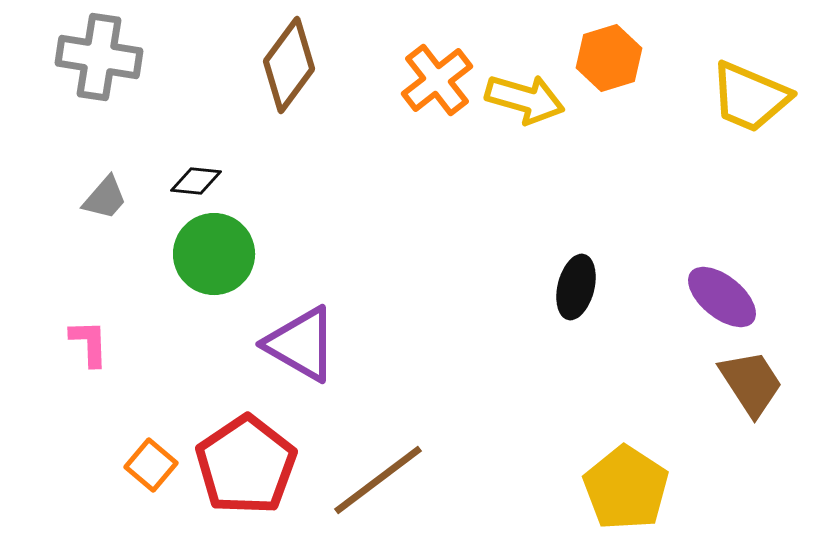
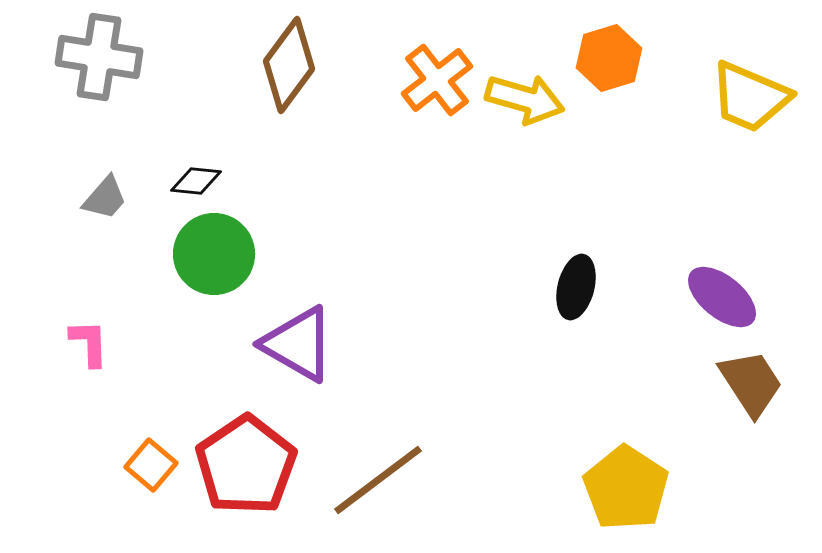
purple triangle: moved 3 px left
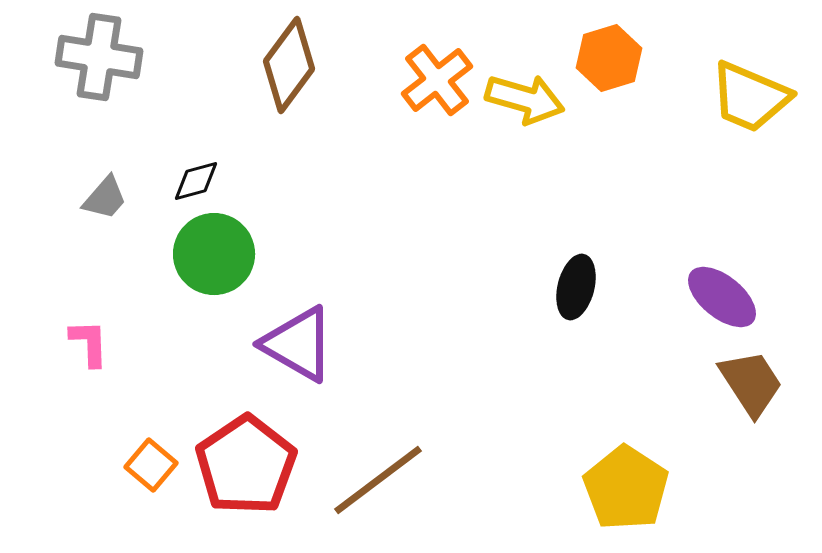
black diamond: rotated 21 degrees counterclockwise
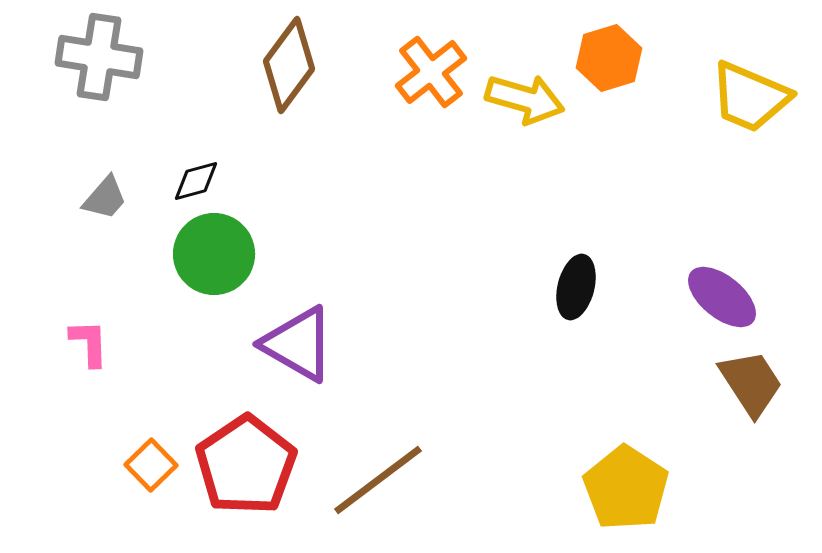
orange cross: moved 6 px left, 8 px up
orange square: rotated 6 degrees clockwise
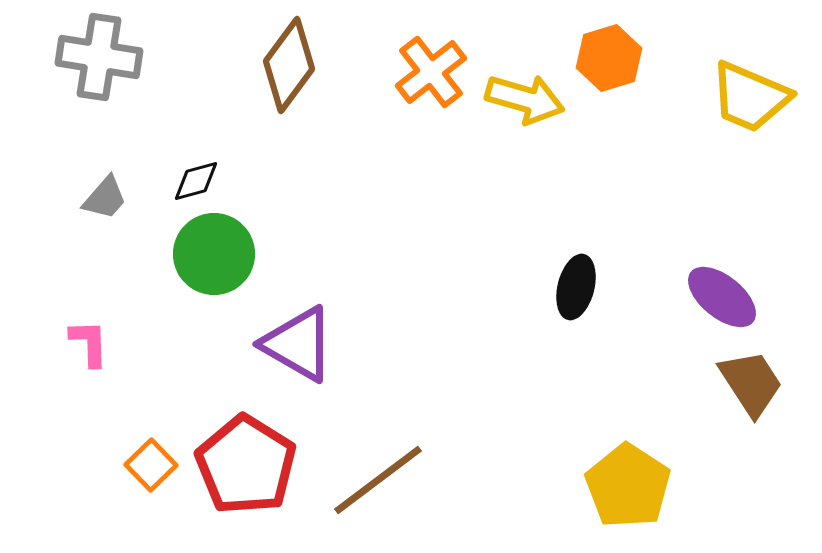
red pentagon: rotated 6 degrees counterclockwise
yellow pentagon: moved 2 px right, 2 px up
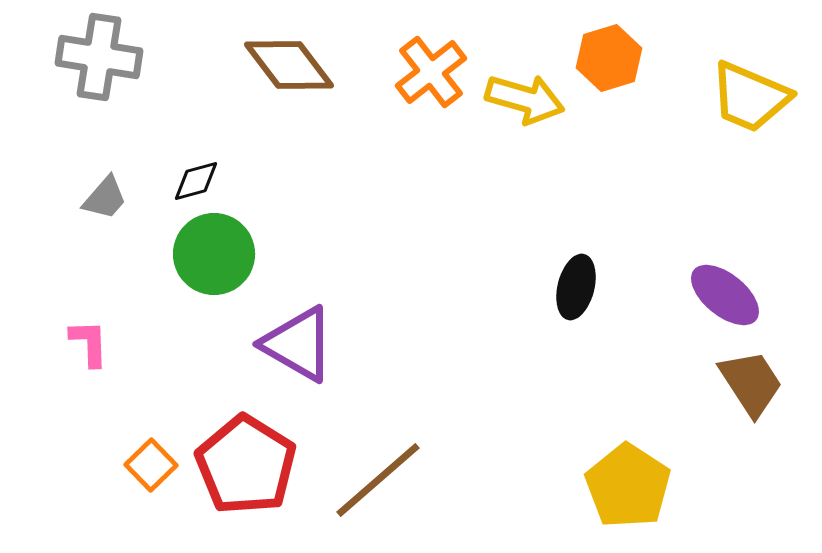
brown diamond: rotated 74 degrees counterclockwise
purple ellipse: moved 3 px right, 2 px up
brown line: rotated 4 degrees counterclockwise
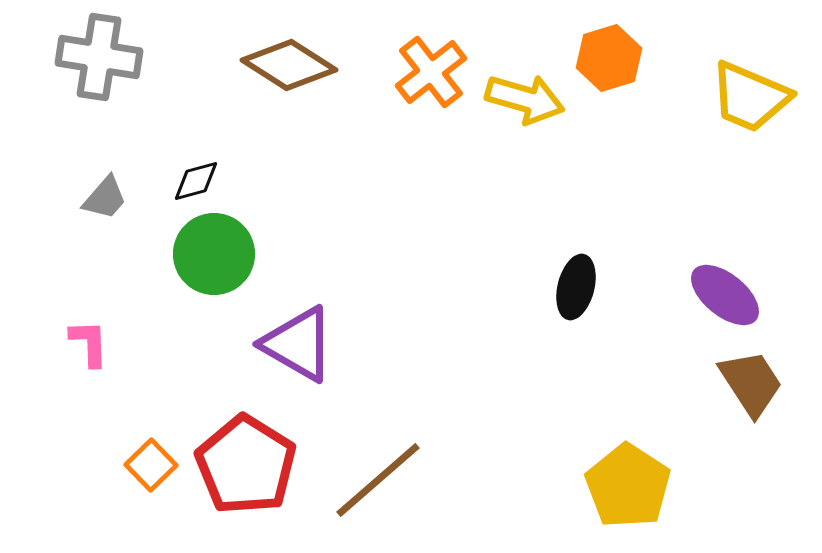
brown diamond: rotated 20 degrees counterclockwise
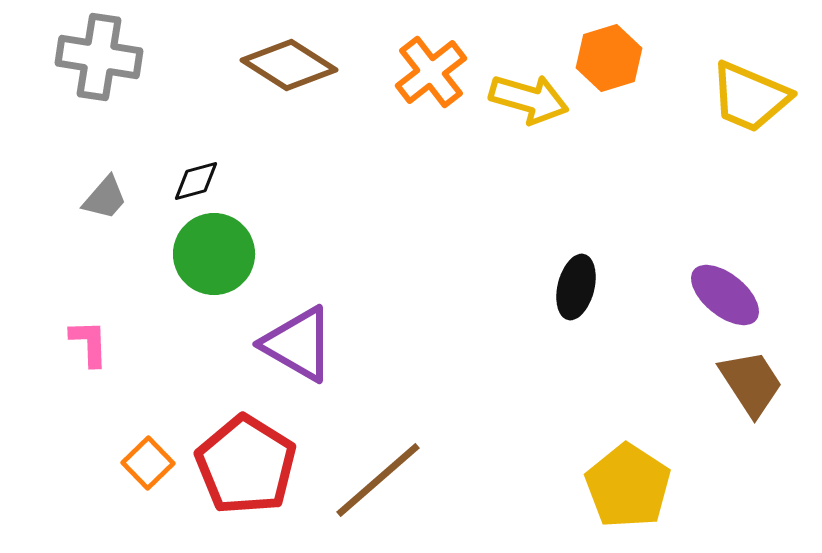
yellow arrow: moved 4 px right
orange square: moved 3 px left, 2 px up
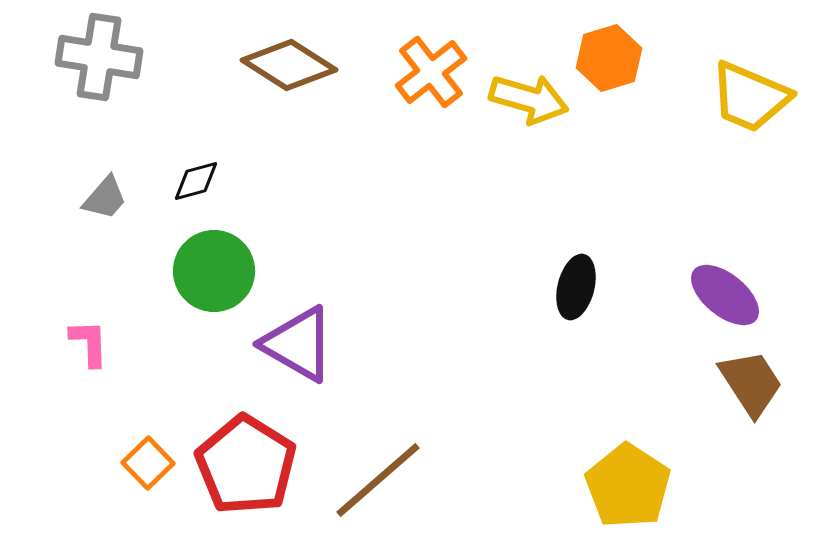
green circle: moved 17 px down
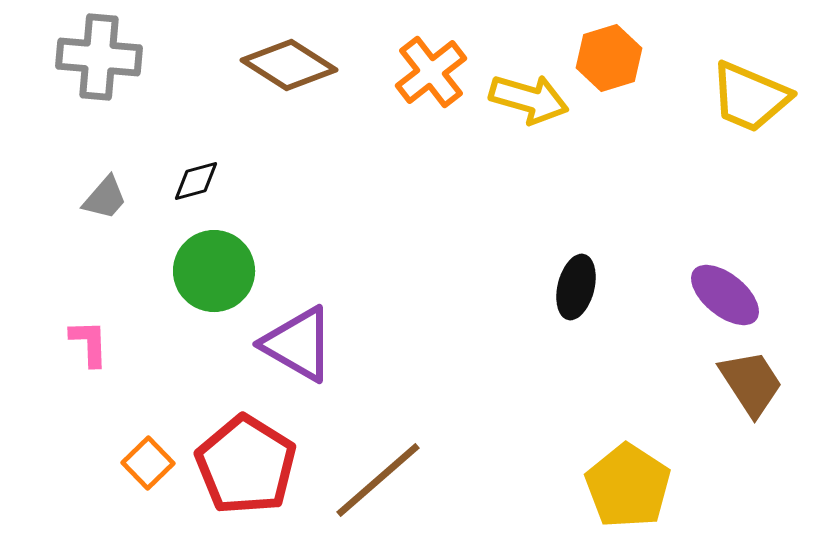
gray cross: rotated 4 degrees counterclockwise
